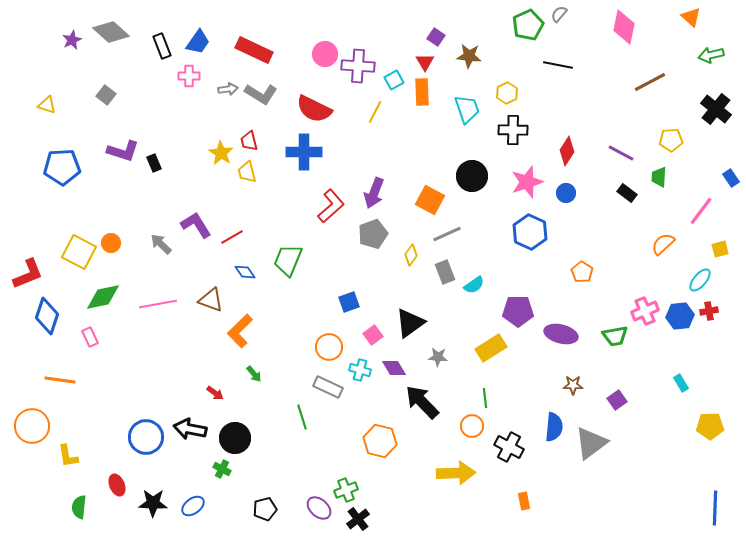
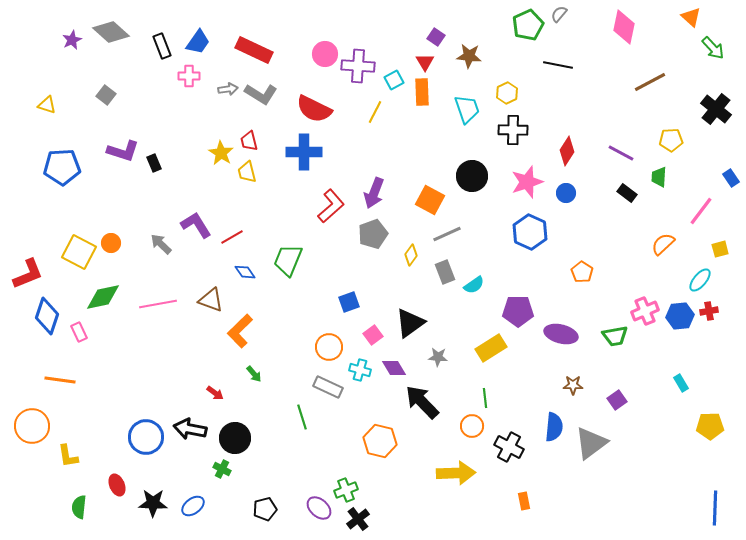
green arrow at (711, 55): moved 2 px right, 7 px up; rotated 120 degrees counterclockwise
pink rectangle at (90, 337): moved 11 px left, 5 px up
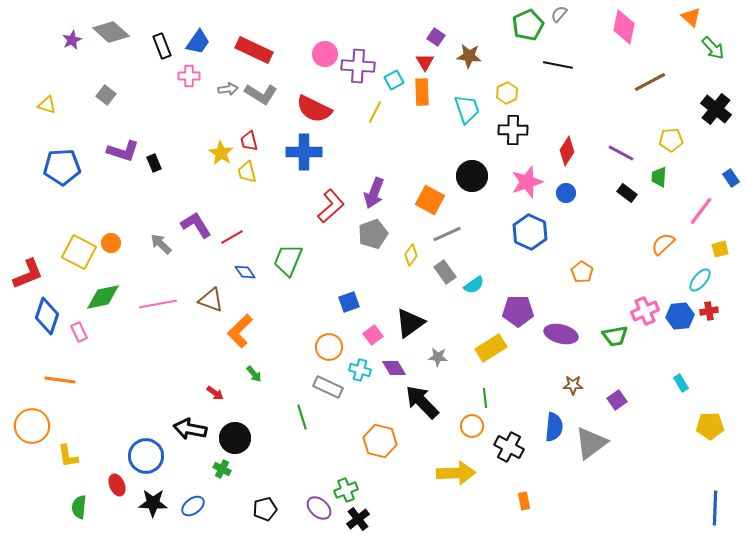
gray rectangle at (445, 272): rotated 15 degrees counterclockwise
blue circle at (146, 437): moved 19 px down
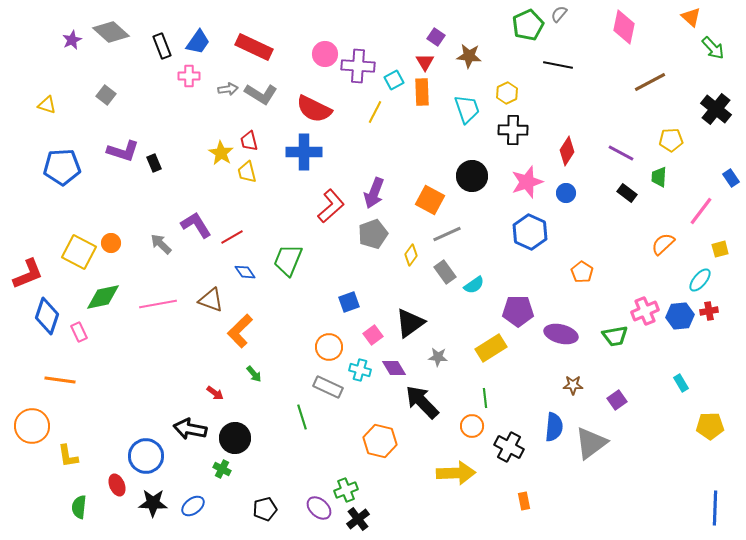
red rectangle at (254, 50): moved 3 px up
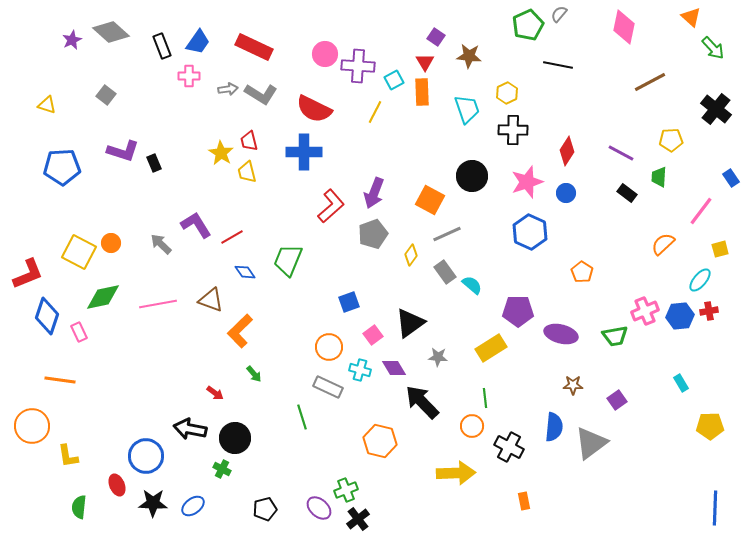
cyan semicircle at (474, 285): moved 2 px left; rotated 105 degrees counterclockwise
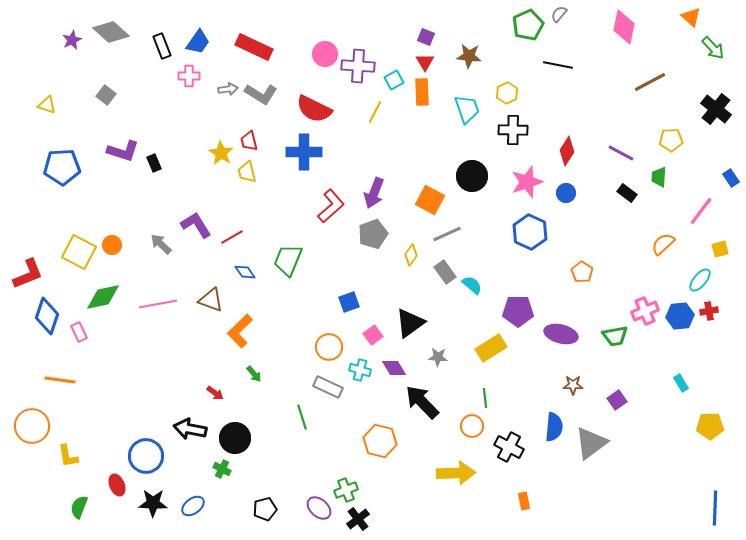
purple square at (436, 37): moved 10 px left; rotated 12 degrees counterclockwise
orange circle at (111, 243): moved 1 px right, 2 px down
green semicircle at (79, 507): rotated 15 degrees clockwise
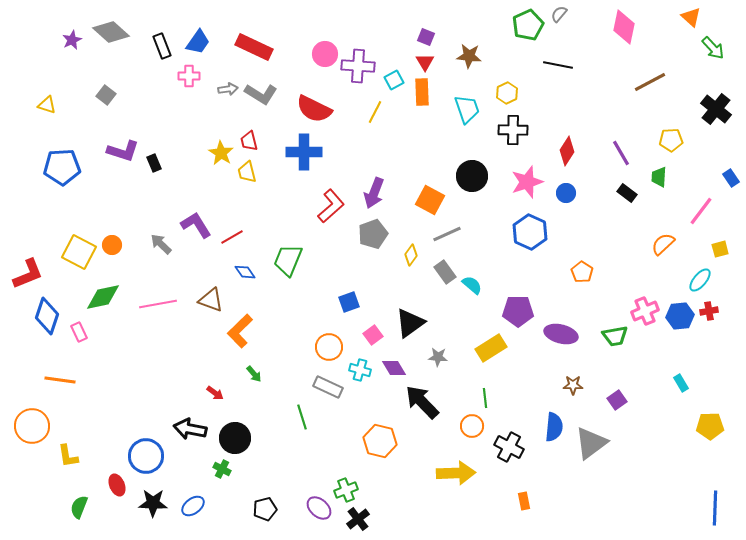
purple line at (621, 153): rotated 32 degrees clockwise
